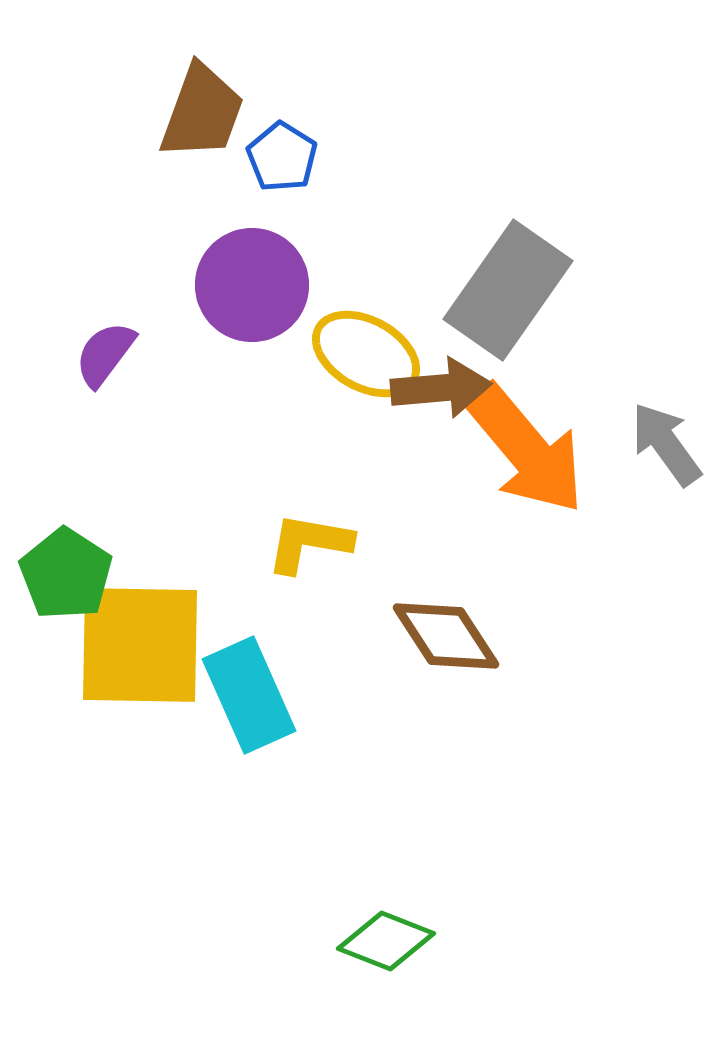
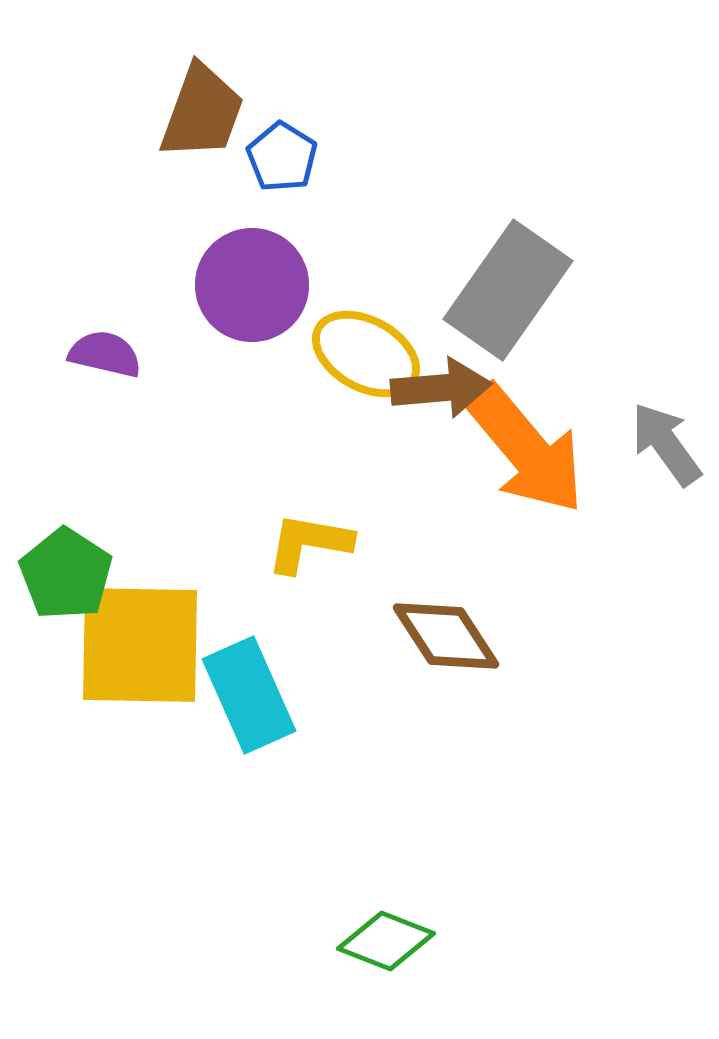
purple semicircle: rotated 66 degrees clockwise
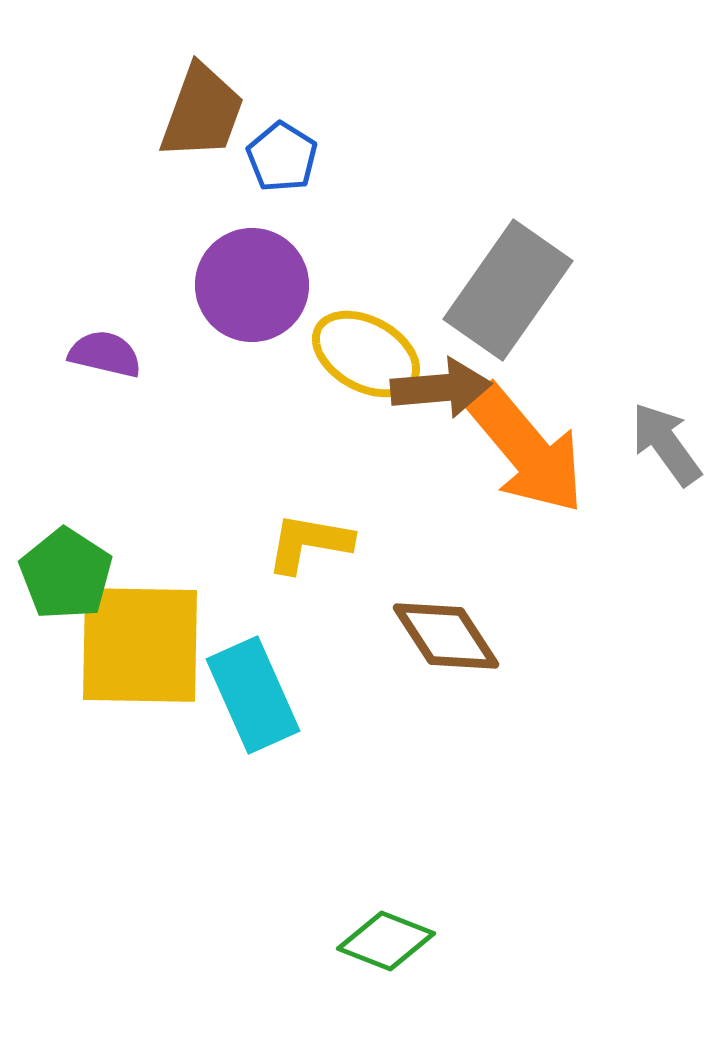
cyan rectangle: moved 4 px right
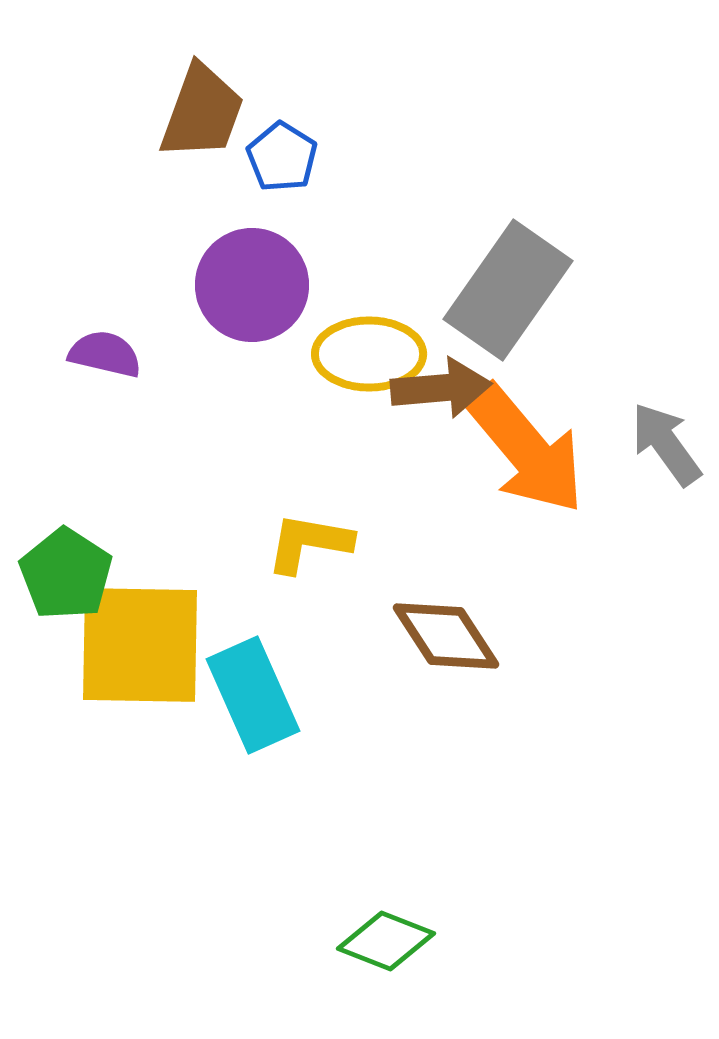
yellow ellipse: moved 3 px right; rotated 29 degrees counterclockwise
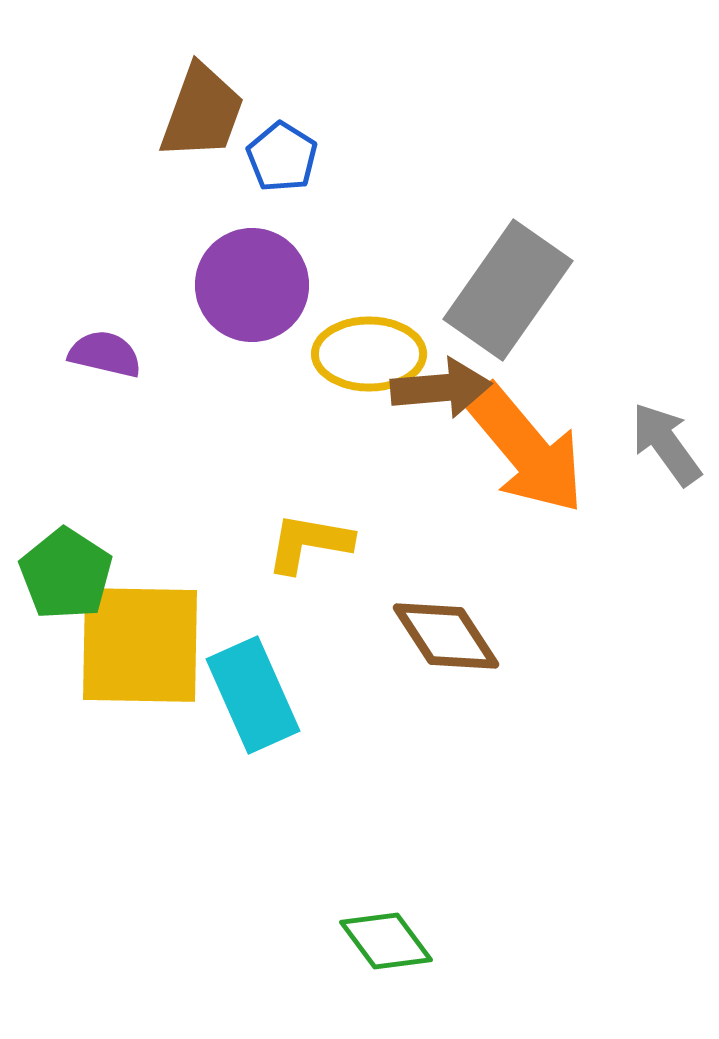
green diamond: rotated 32 degrees clockwise
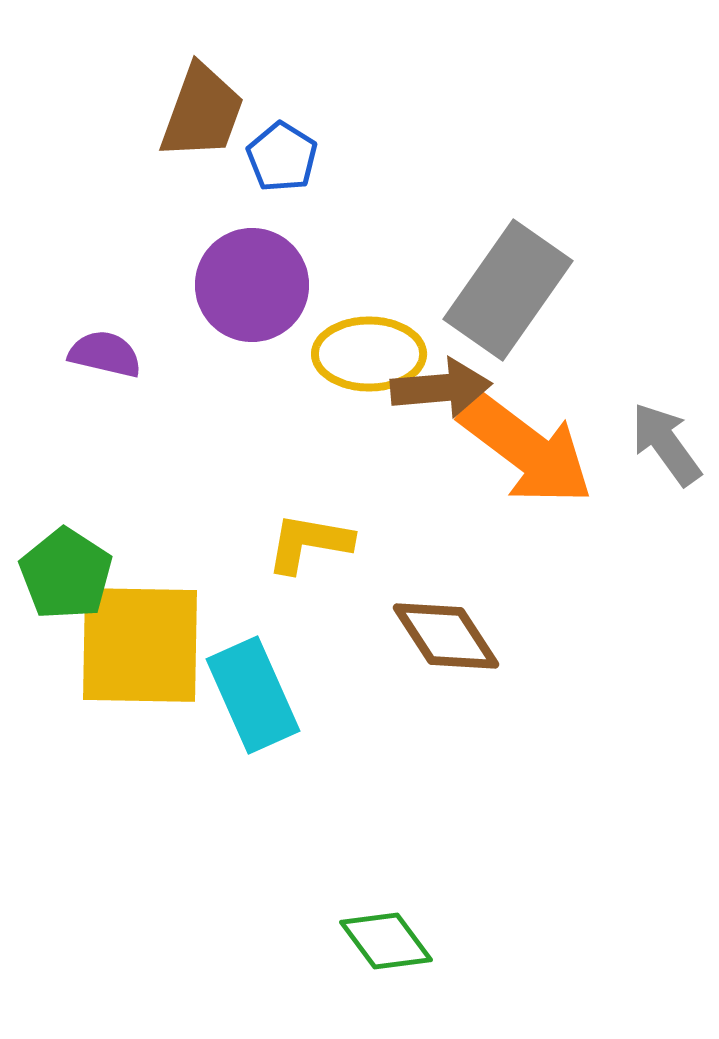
orange arrow: rotated 13 degrees counterclockwise
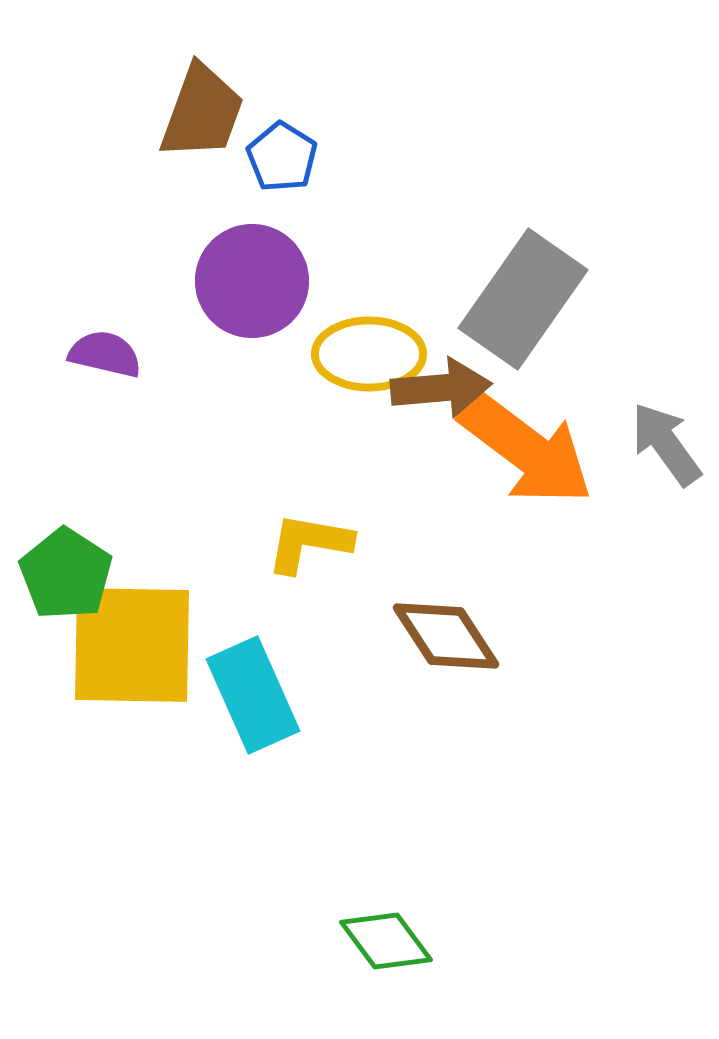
purple circle: moved 4 px up
gray rectangle: moved 15 px right, 9 px down
yellow square: moved 8 px left
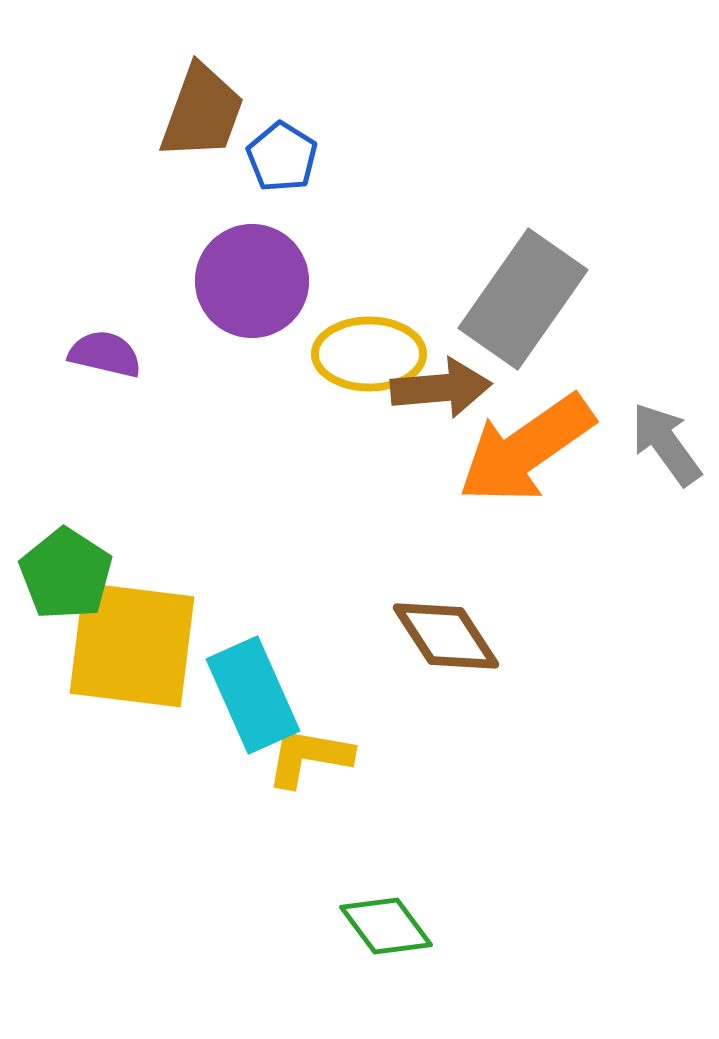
orange arrow: rotated 108 degrees clockwise
yellow L-shape: moved 214 px down
yellow square: rotated 6 degrees clockwise
green diamond: moved 15 px up
